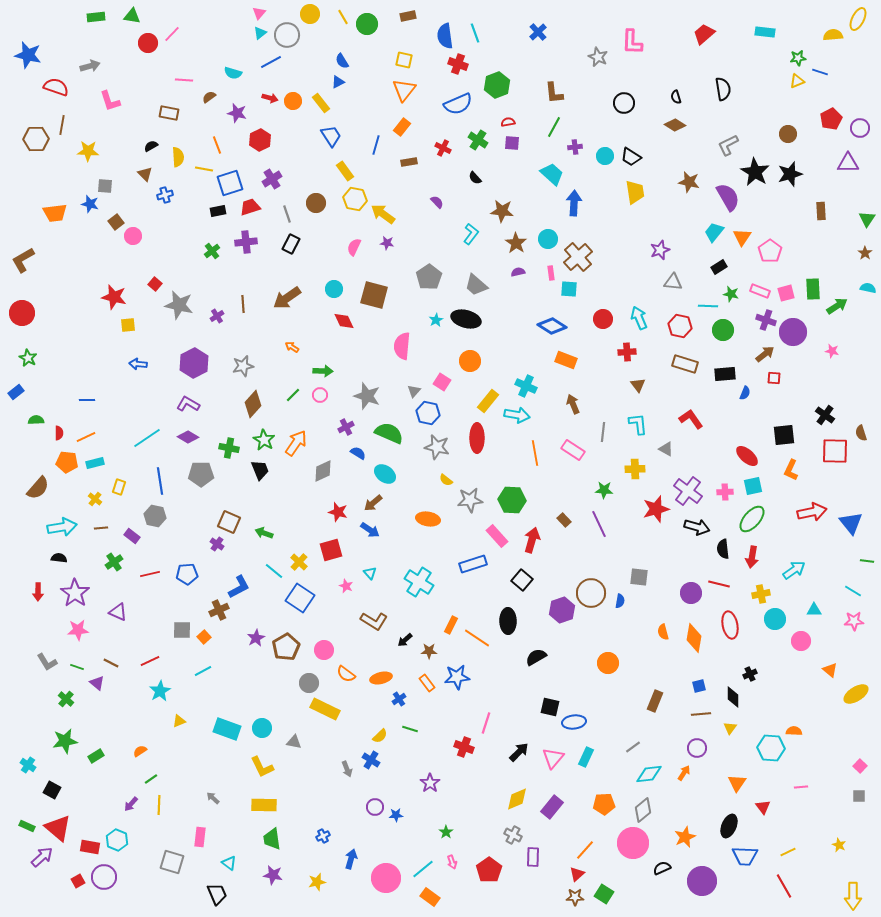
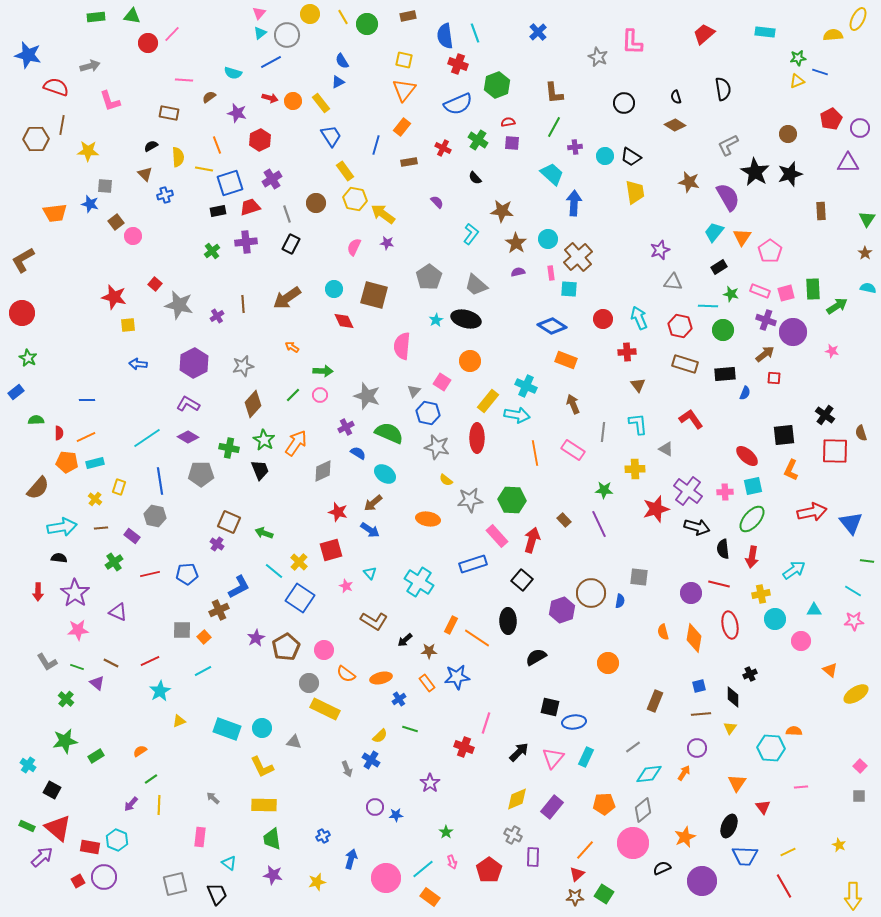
gray square at (172, 862): moved 3 px right, 22 px down; rotated 30 degrees counterclockwise
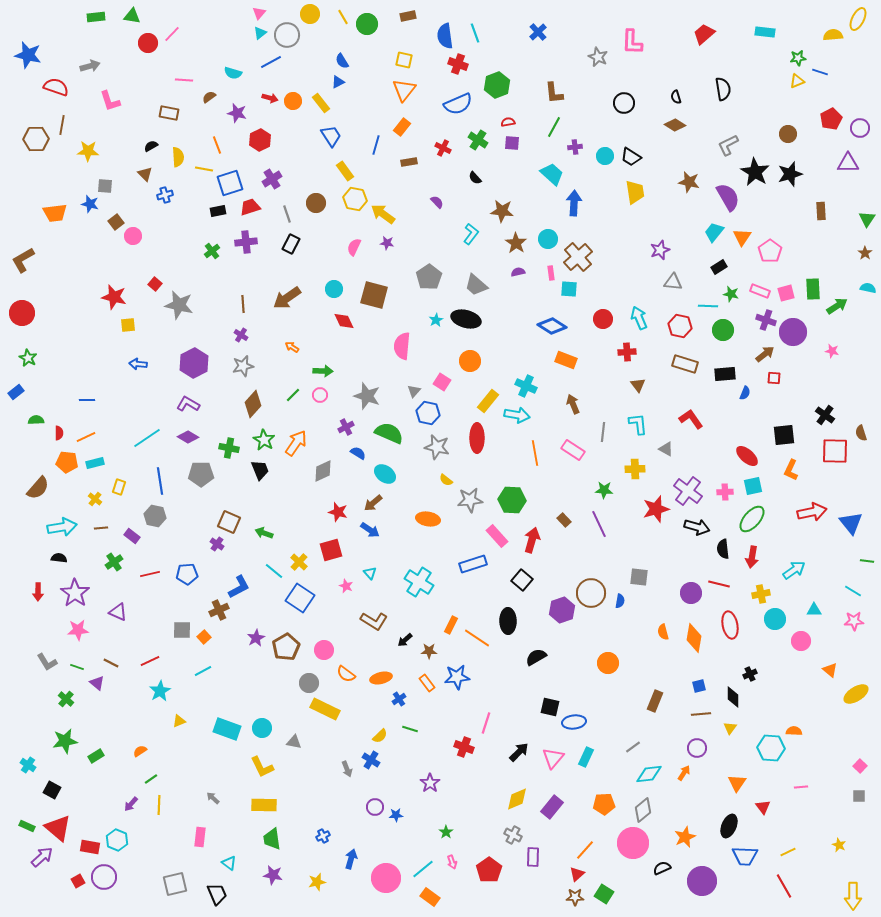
purple cross at (217, 316): moved 24 px right, 19 px down; rotated 24 degrees counterclockwise
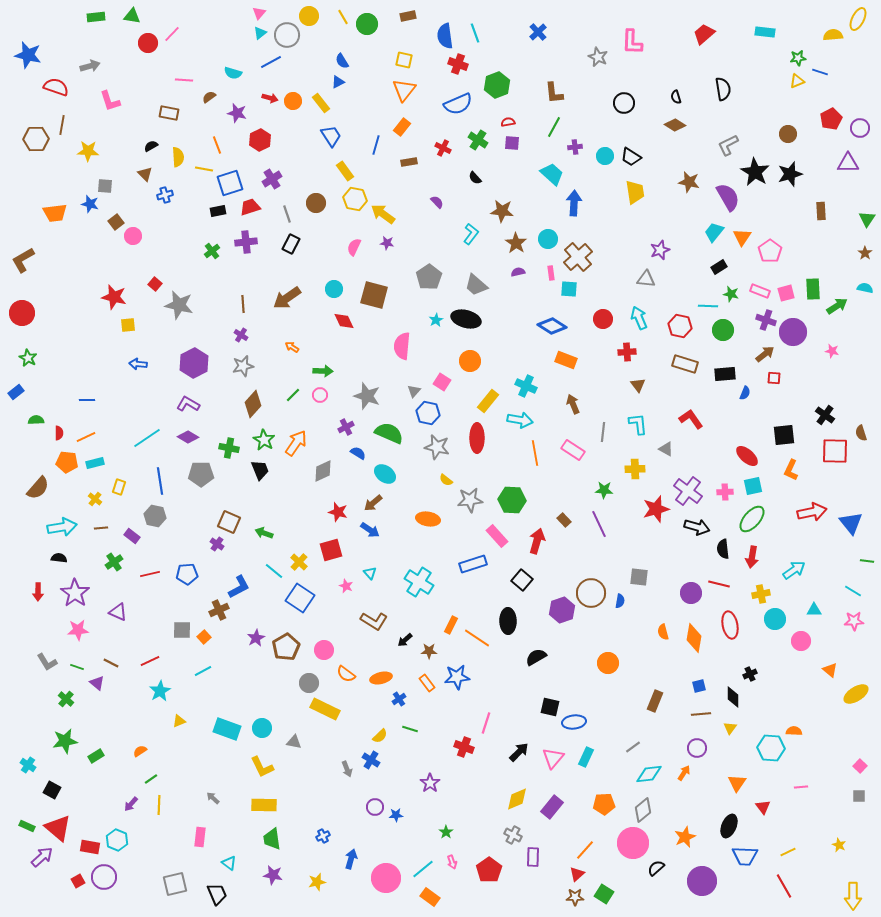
yellow circle at (310, 14): moved 1 px left, 2 px down
gray triangle at (673, 282): moved 27 px left, 3 px up
cyan semicircle at (868, 288): moved 3 px left
cyan arrow at (517, 415): moved 3 px right, 5 px down
red arrow at (532, 540): moved 5 px right, 1 px down
black semicircle at (662, 868): moved 6 px left; rotated 18 degrees counterclockwise
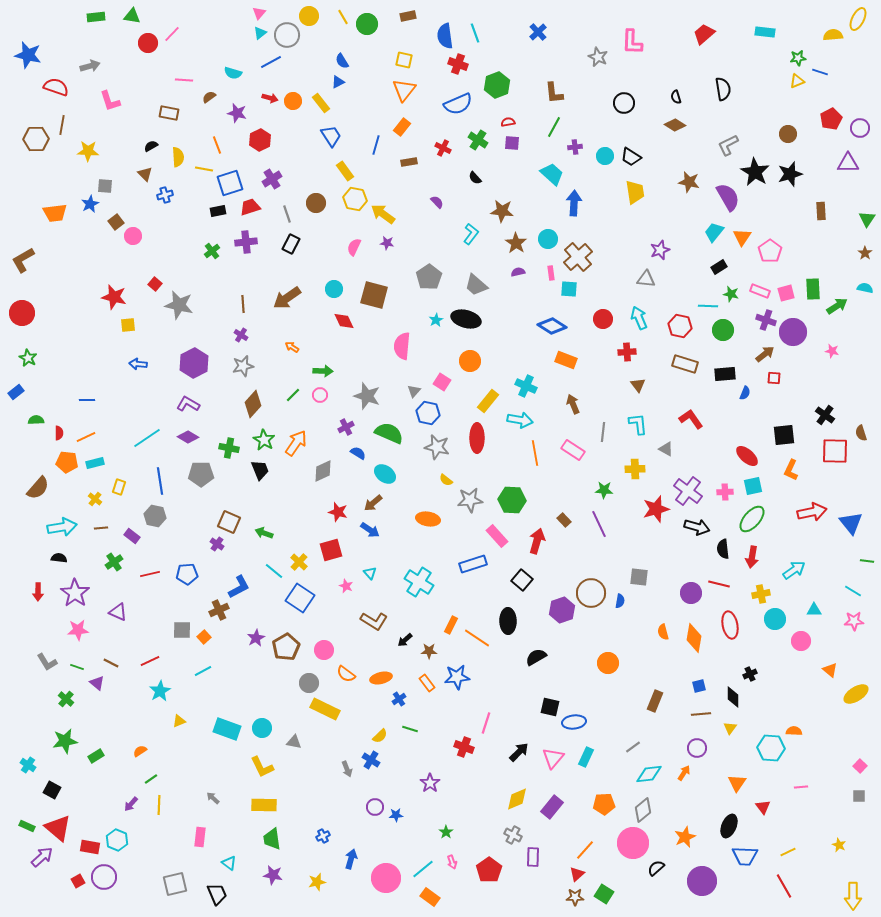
blue star at (90, 204): rotated 30 degrees clockwise
